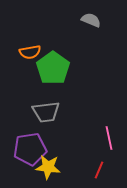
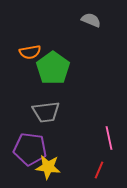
purple pentagon: rotated 16 degrees clockwise
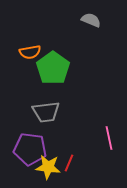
red line: moved 30 px left, 7 px up
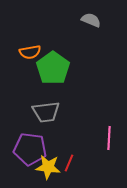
pink line: rotated 15 degrees clockwise
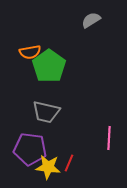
gray semicircle: rotated 54 degrees counterclockwise
green pentagon: moved 4 px left, 2 px up
gray trapezoid: rotated 20 degrees clockwise
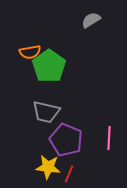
purple pentagon: moved 36 px right, 9 px up; rotated 16 degrees clockwise
red line: moved 11 px down
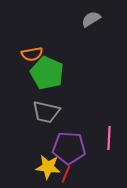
gray semicircle: moved 1 px up
orange semicircle: moved 2 px right, 2 px down
green pentagon: moved 2 px left, 7 px down; rotated 12 degrees counterclockwise
purple pentagon: moved 3 px right, 8 px down; rotated 20 degrees counterclockwise
red line: moved 3 px left
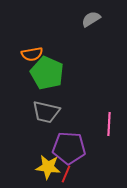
pink line: moved 14 px up
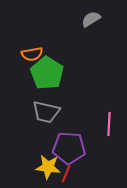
green pentagon: rotated 8 degrees clockwise
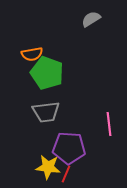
green pentagon: rotated 12 degrees counterclockwise
gray trapezoid: rotated 20 degrees counterclockwise
pink line: rotated 10 degrees counterclockwise
